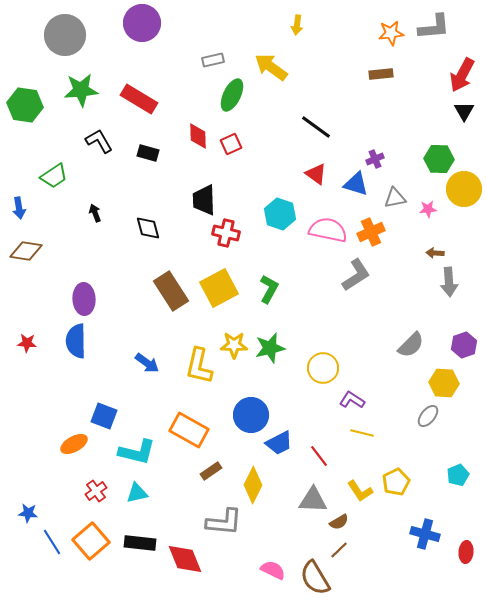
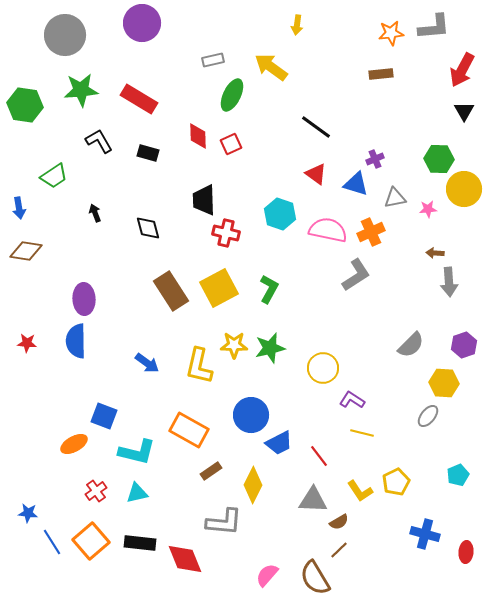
red arrow at (462, 75): moved 5 px up
pink semicircle at (273, 570): moved 6 px left, 5 px down; rotated 75 degrees counterclockwise
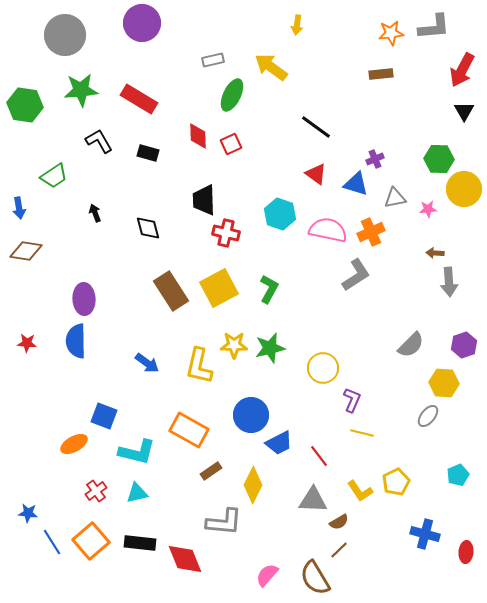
purple L-shape at (352, 400): rotated 80 degrees clockwise
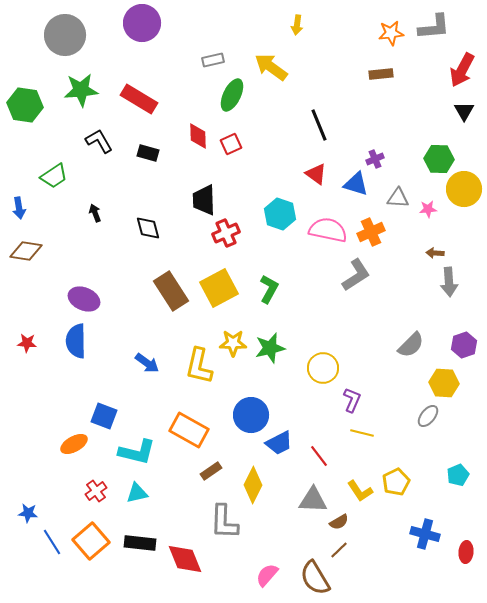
black line at (316, 127): moved 3 px right, 2 px up; rotated 32 degrees clockwise
gray triangle at (395, 198): moved 3 px right; rotated 15 degrees clockwise
red cross at (226, 233): rotated 36 degrees counterclockwise
purple ellipse at (84, 299): rotated 64 degrees counterclockwise
yellow star at (234, 345): moved 1 px left, 2 px up
gray L-shape at (224, 522): rotated 87 degrees clockwise
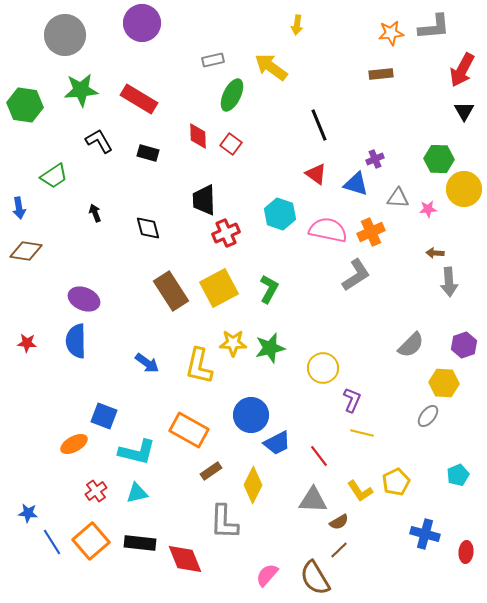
red square at (231, 144): rotated 30 degrees counterclockwise
blue trapezoid at (279, 443): moved 2 px left
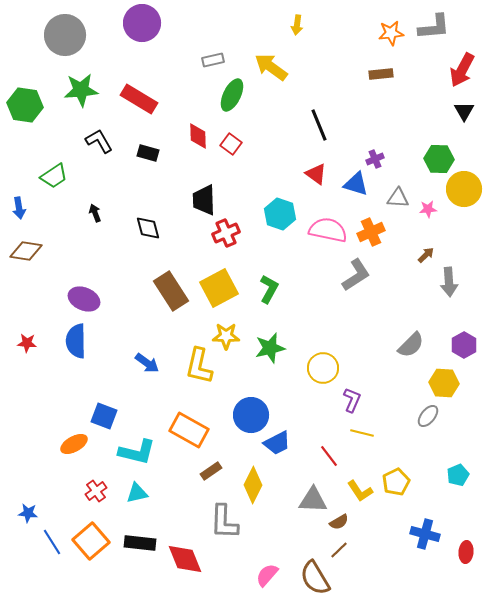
brown arrow at (435, 253): moved 9 px left, 2 px down; rotated 132 degrees clockwise
yellow star at (233, 343): moved 7 px left, 7 px up
purple hexagon at (464, 345): rotated 10 degrees counterclockwise
red line at (319, 456): moved 10 px right
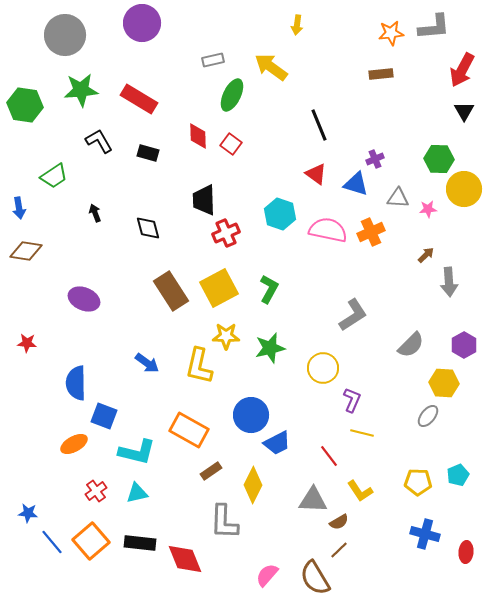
gray L-shape at (356, 275): moved 3 px left, 40 px down
blue semicircle at (76, 341): moved 42 px down
yellow pentagon at (396, 482): moved 22 px right; rotated 28 degrees clockwise
blue line at (52, 542): rotated 8 degrees counterclockwise
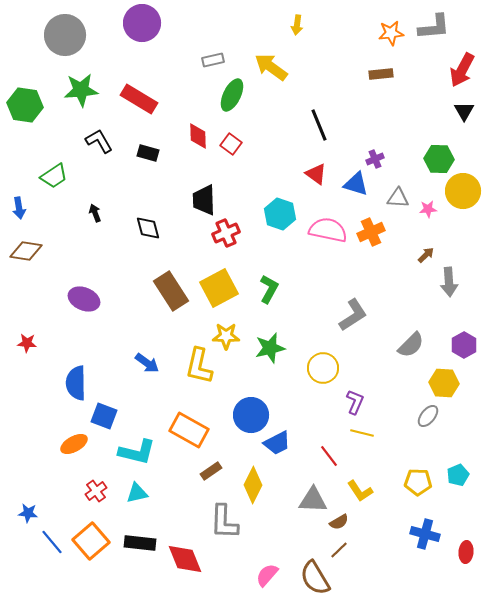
yellow circle at (464, 189): moved 1 px left, 2 px down
purple L-shape at (352, 400): moved 3 px right, 2 px down
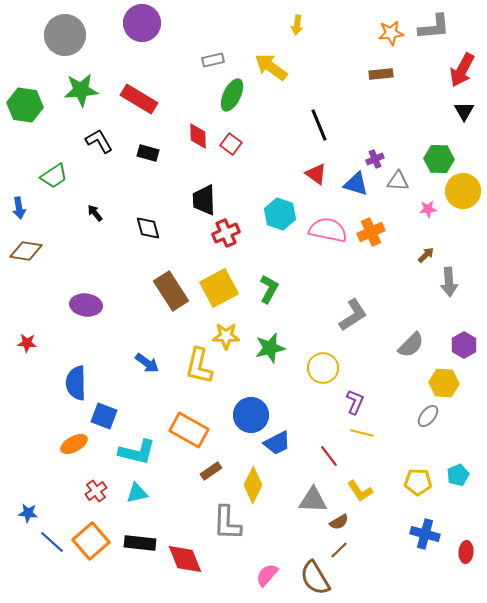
gray triangle at (398, 198): moved 17 px up
black arrow at (95, 213): rotated 18 degrees counterclockwise
purple ellipse at (84, 299): moved 2 px right, 6 px down; rotated 16 degrees counterclockwise
gray L-shape at (224, 522): moved 3 px right, 1 px down
blue line at (52, 542): rotated 8 degrees counterclockwise
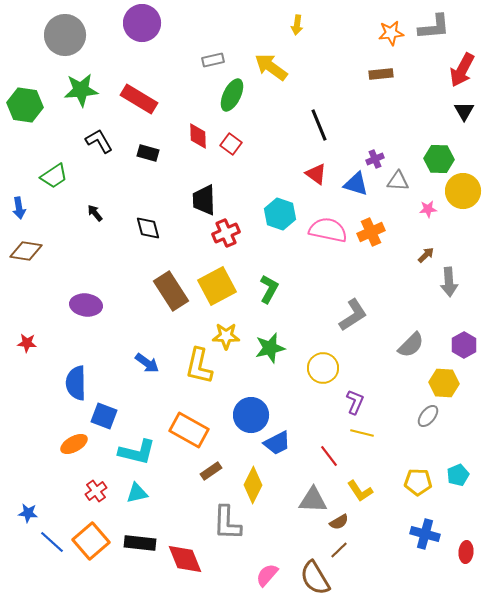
yellow square at (219, 288): moved 2 px left, 2 px up
